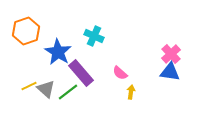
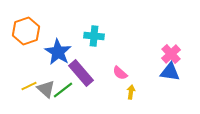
cyan cross: rotated 18 degrees counterclockwise
green line: moved 5 px left, 2 px up
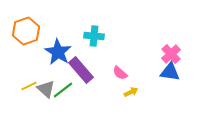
purple rectangle: moved 3 px up
yellow arrow: rotated 56 degrees clockwise
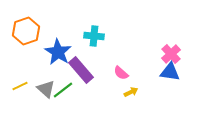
pink semicircle: moved 1 px right
yellow line: moved 9 px left
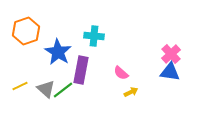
purple rectangle: rotated 52 degrees clockwise
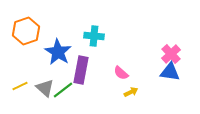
gray triangle: moved 1 px left, 1 px up
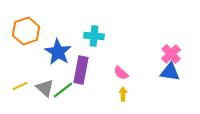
yellow arrow: moved 8 px left, 2 px down; rotated 64 degrees counterclockwise
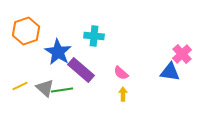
pink cross: moved 11 px right
purple rectangle: rotated 60 degrees counterclockwise
green line: moved 1 px left; rotated 30 degrees clockwise
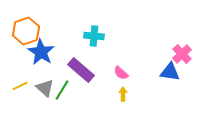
blue star: moved 17 px left
green line: rotated 50 degrees counterclockwise
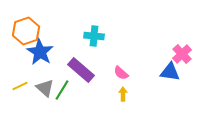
blue star: moved 1 px left
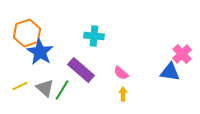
orange hexagon: moved 1 px right, 2 px down
